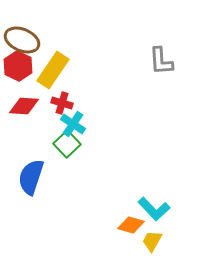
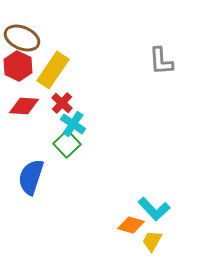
brown ellipse: moved 2 px up
red cross: rotated 25 degrees clockwise
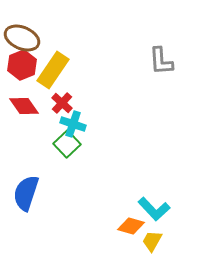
red hexagon: moved 4 px right, 1 px up; rotated 12 degrees clockwise
red diamond: rotated 52 degrees clockwise
cyan cross: rotated 15 degrees counterclockwise
blue semicircle: moved 5 px left, 16 px down
orange diamond: moved 1 px down
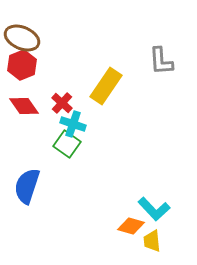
yellow rectangle: moved 53 px right, 16 px down
green square: rotated 12 degrees counterclockwise
blue semicircle: moved 1 px right, 7 px up
yellow trapezoid: rotated 35 degrees counterclockwise
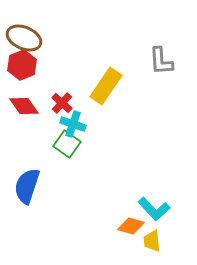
brown ellipse: moved 2 px right
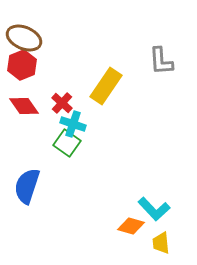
green square: moved 1 px up
yellow trapezoid: moved 9 px right, 2 px down
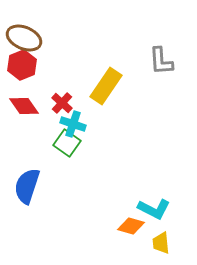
cyan L-shape: rotated 20 degrees counterclockwise
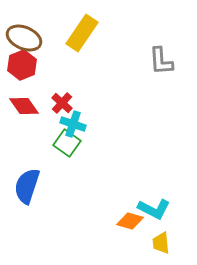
yellow rectangle: moved 24 px left, 53 px up
orange diamond: moved 1 px left, 5 px up
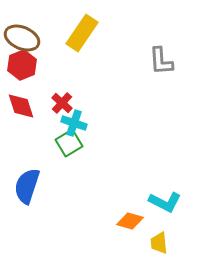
brown ellipse: moved 2 px left
red diamond: moved 3 px left; rotated 16 degrees clockwise
cyan cross: moved 1 px right, 1 px up
green square: moved 2 px right; rotated 24 degrees clockwise
cyan L-shape: moved 11 px right, 7 px up
yellow trapezoid: moved 2 px left
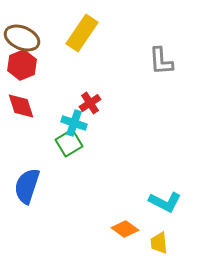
red cross: moved 28 px right; rotated 15 degrees clockwise
orange diamond: moved 5 px left, 8 px down; rotated 20 degrees clockwise
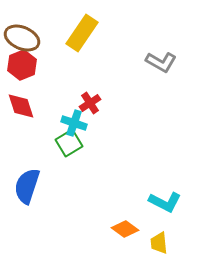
gray L-shape: moved 1 px down; rotated 56 degrees counterclockwise
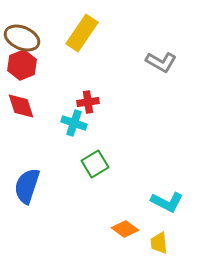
red cross: moved 2 px left, 1 px up; rotated 25 degrees clockwise
green square: moved 26 px right, 21 px down
cyan L-shape: moved 2 px right
